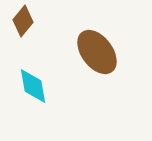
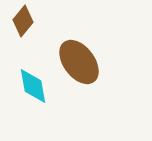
brown ellipse: moved 18 px left, 10 px down
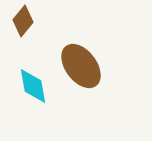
brown ellipse: moved 2 px right, 4 px down
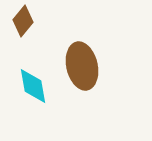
brown ellipse: moved 1 px right; rotated 24 degrees clockwise
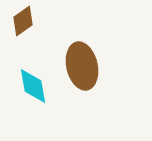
brown diamond: rotated 16 degrees clockwise
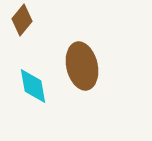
brown diamond: moved 1 px left, 1 px up; rotated 16 degrees counterclockwise
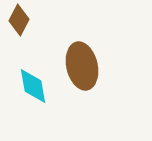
brown diamond: moved 3 px left; rotated 12 degrees counterclockwise
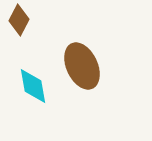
brown ellipse: rotated 12 degrees counterclockwise
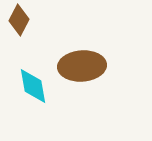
brown ellipse: rotated 69 degrees counterclockwise
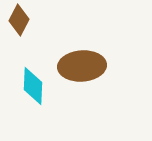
cyan diamond: rotated 12 degrees clockwise
